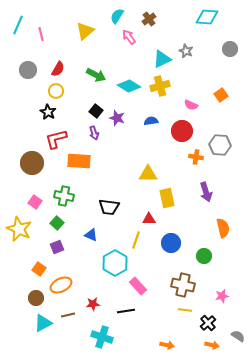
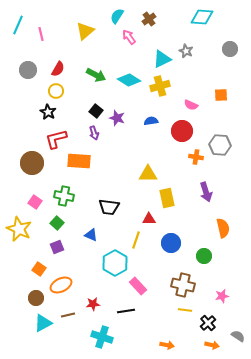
cyan diamond at (207, 17): moved 5 px left
cyan diamond at (129, 86): moved 6 px up
orange square at (221, 95): rotated 32 degrees clockwise
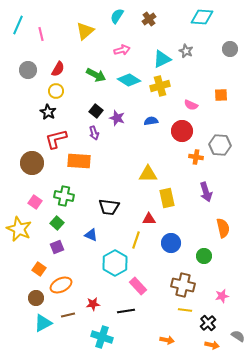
pink arrow at (129, 37): moved 7 px left, 13 px down; rotated 112 degrees clockwise
orange arrow at (167, 345): moved 5 px up
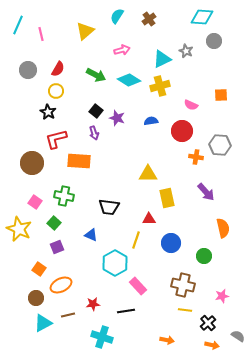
gray circle at (230, 49): moved 16 px left, 8 px up
purple arrow at (206, 192): rotated 24 degrees counterclockwise
green square at (57, 223): moved 3 px left
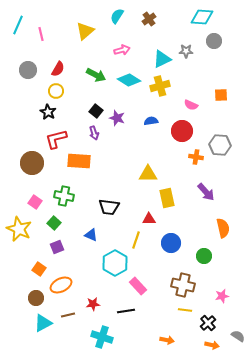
gray star at (186, 51): rotated 24 degrees counterclockwise
